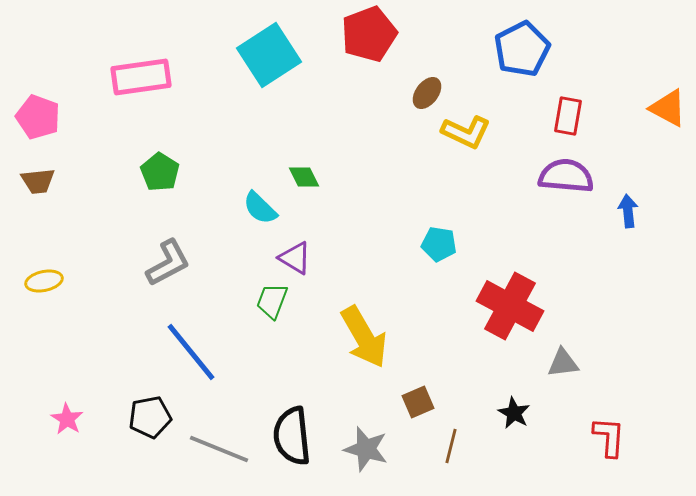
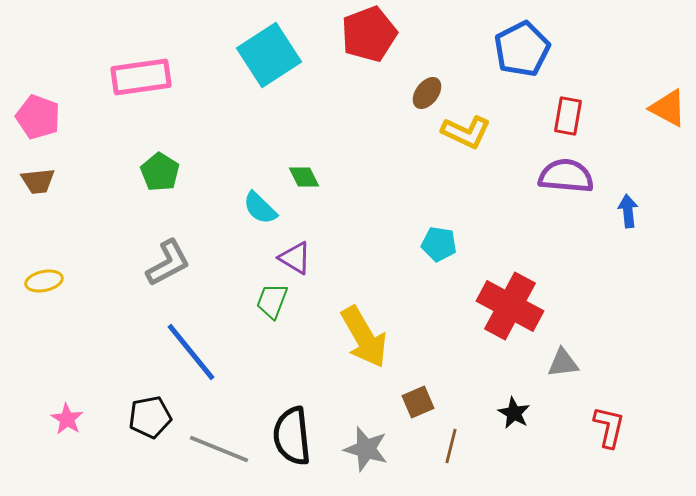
red L-shape: moved 10 px up; rotated 9 degrees clockwise
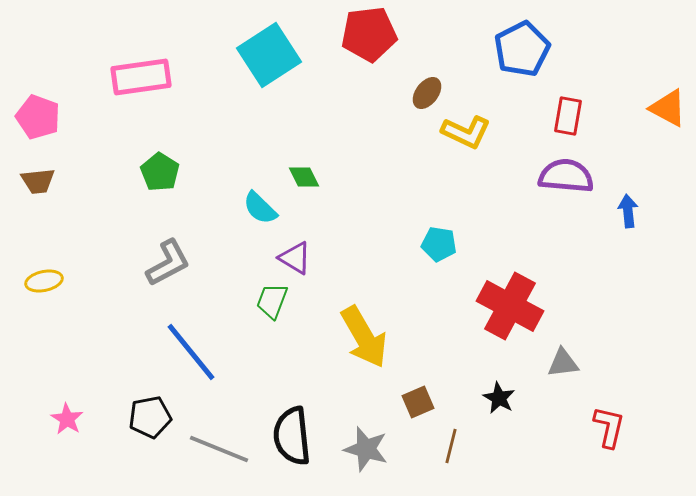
red pentagon: rotated 14 degrees clockwise
black star: moved 15 px left, 15 px up
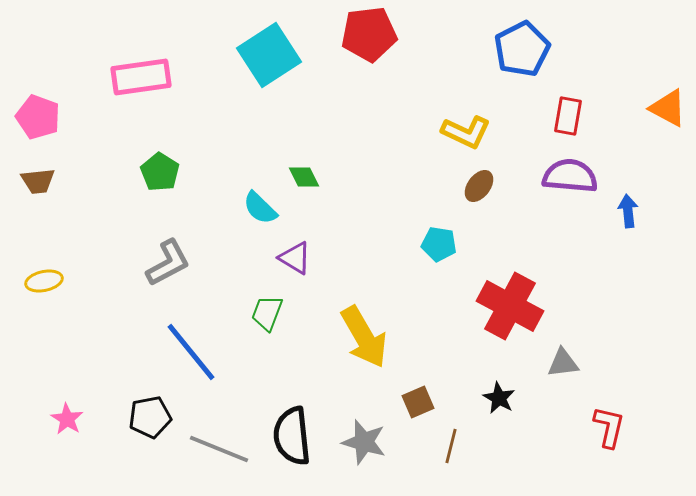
brown ellipse: moved 52 px right, 93 px down
purple semicircle: moved 4 px right
green trapezoid: moved 5 px left, 12 px down
gray star: moved 2 px left, 7 px up
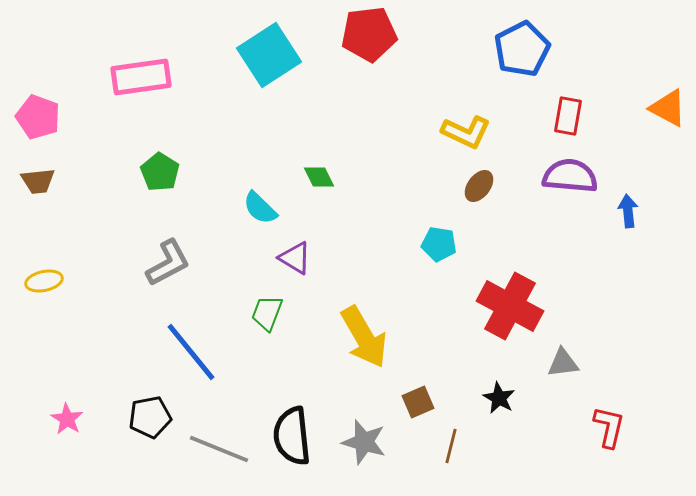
green diamond: moved 15 px right
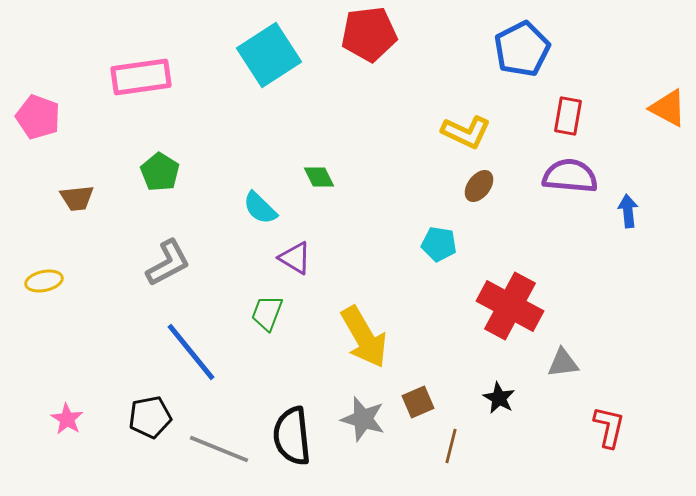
brown trapezoid: moved 39 px right, 17 px down
gray star: moved 1 px left, 23 px up
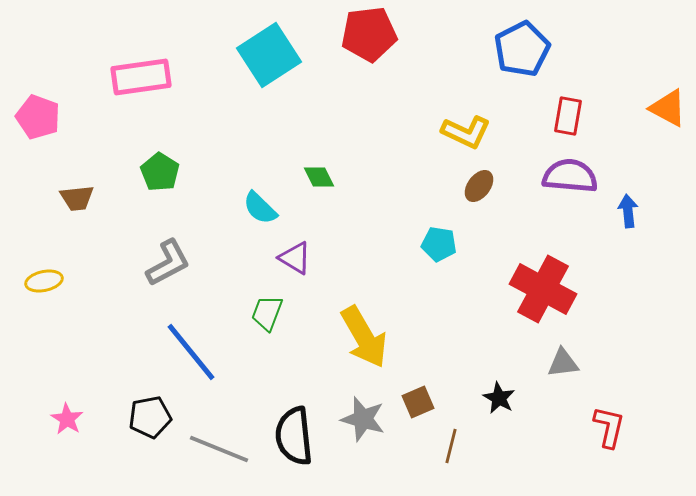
red cross: moved 33 px right, 17 px up
black semicircle: moved 2 px right
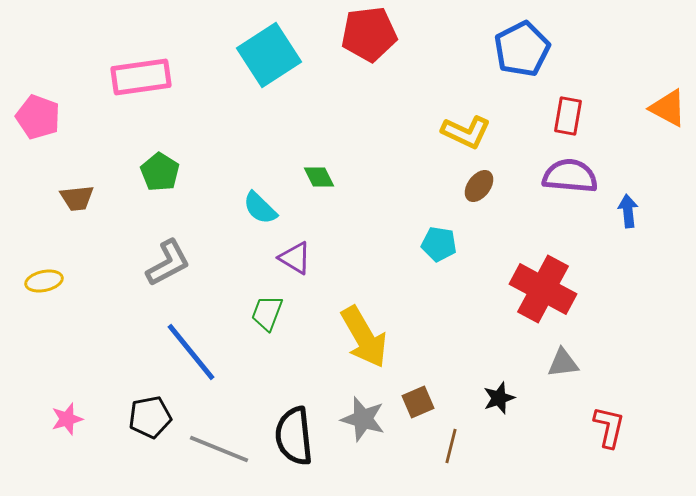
black star: rotated 24 degrees clockwise
pink star: rotated 24 degrees clockwise
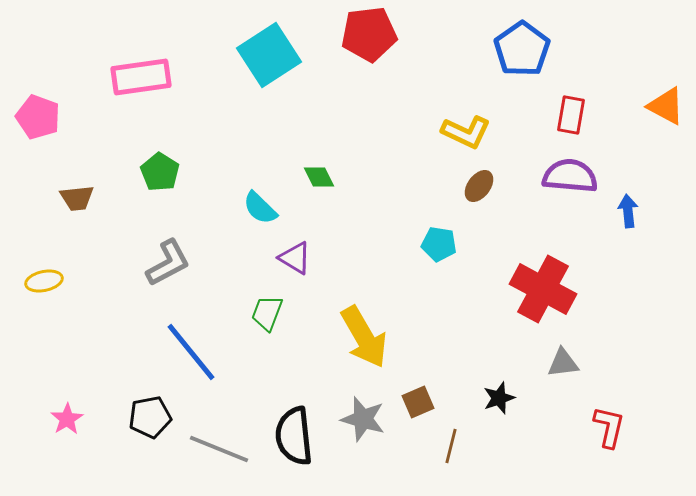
blue pentagon: rotated 8 degrees counterclockwise
orange triangle: moved 2 px left, 2 px up
red rectangle: moved 3 px right, 1 px up
pink star: rotated 16 degrees counterclockwise
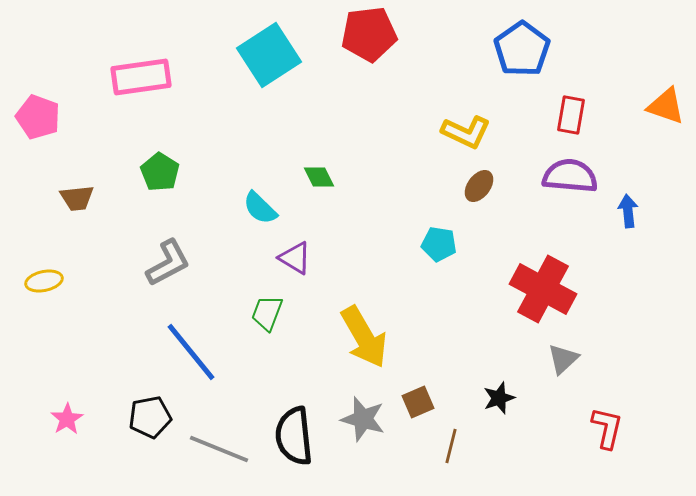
orange triangle: rotated 9 degrees counterclockwise
gray triangle: moved 4 px up; rotated 36 degrees counterclockwise
red L-shape: moved 2 px left, 1 px down
